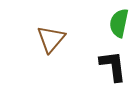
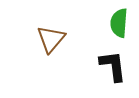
green semicircle: rotated 8 degrees counterclockwise
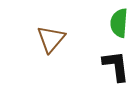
black L-shape: moved 3 px right
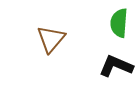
black L-shape: rotated 60 degrees counterclockwise
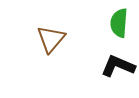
black L-shape: moved 2 px right
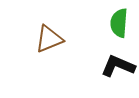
brown triangle: moved 2 px left; rotated 28 degrees clockwise
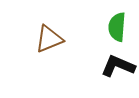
green semicircle: moved 2 px left, 4 px down
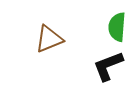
black L-shape: moved 10 px left; rotated 44 degrees counterclockwise
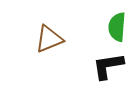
black L-shape: rotated 12 degrees clockwise
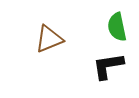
green semicircle: rotated 16 degrees counterclockwise
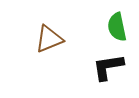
black L-shape: moved 1 px down
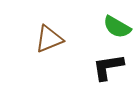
green semicircle: rotated 48 degrees counterclockwise
